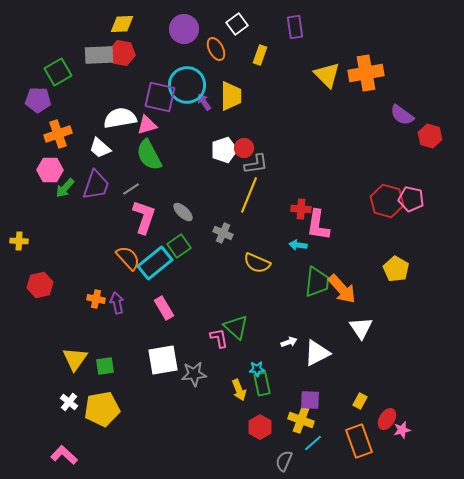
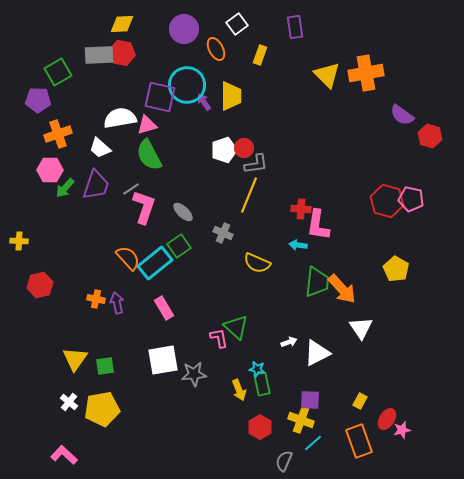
pink L-shape at (144, 217): moved 10 px up
cyan star at (257, 369): rotated 14 degrees clockwise
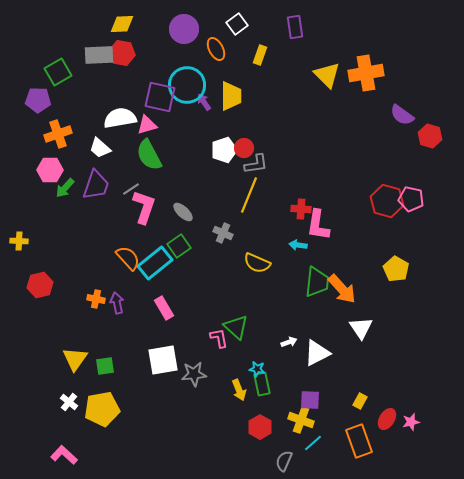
pink star at (402, 430): moved 9 px right, 8 px up
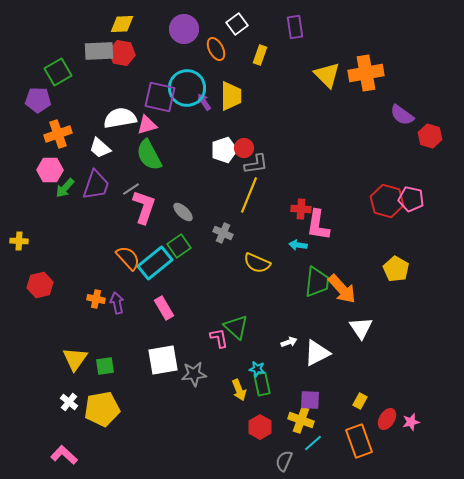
gray rectangle at (99, 55): moved 4 px up
cyan circle at (187, 85): moved 3 px down
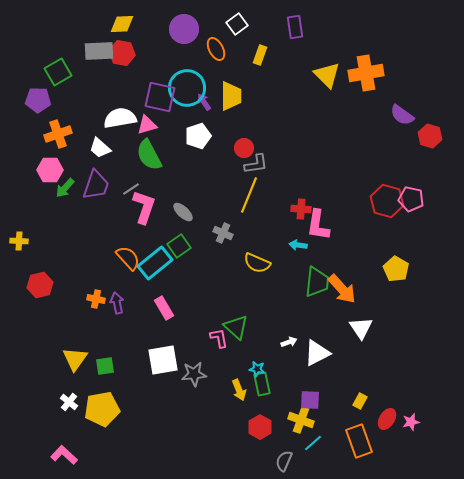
white pentagon at (224, 150): moved 26 px left, 14 px up
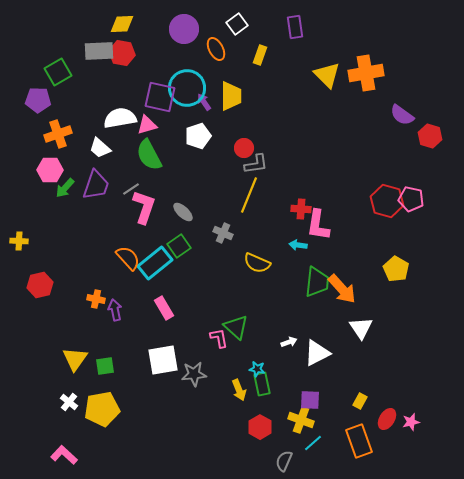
purple arrow at (117, 303): moved 2 px left, 7 px down
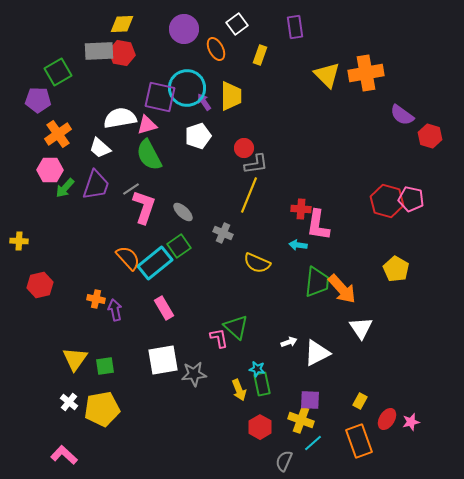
orange cross at (58, 134): rotated 16 degrees counterclockwise
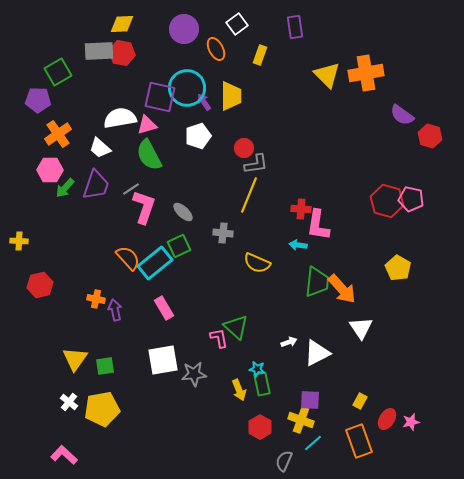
gray cross at (223, 233): rotated 18 degrees counterclockwise
green square at (179, 246): rotated 10 degrees clockwise
yellow pentagon at (396, 269): moved 2 px right, 1 px up
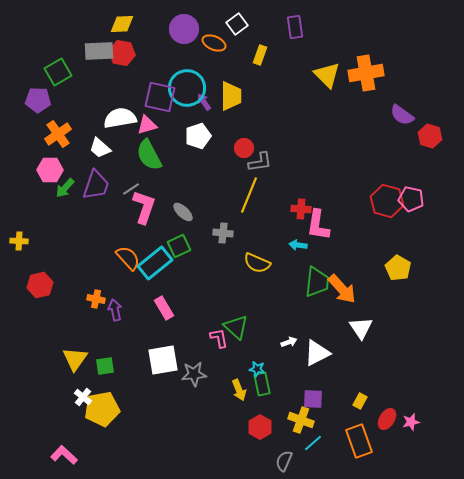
orange ellipse at (216, 49): moved 2 px left, 6 px up; rotated 40 degrees counterclockwise
gray L-shape at (256, 164): moved 4 px right, 2 px up
purple square at (310, 400): moved 3 px right, 1 px up
white cross at (69, 402): moved 14 px right, 5 px up
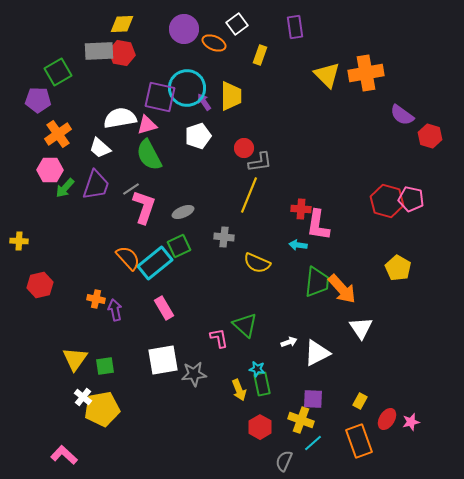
gray ellipse at (183, 212): rotated 65 degrees counterclockwise
gray cross at (223, 233): moved 1 px right, 4 px down
green triangle at (236, 327): moved 9 px right, 2 px up
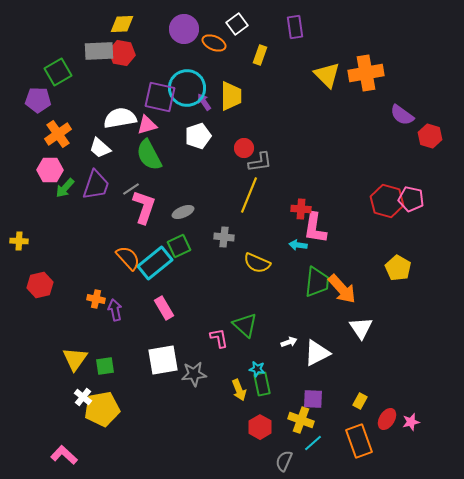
pink L-shape at (318, 225): moved 3 px left, 3 px down
